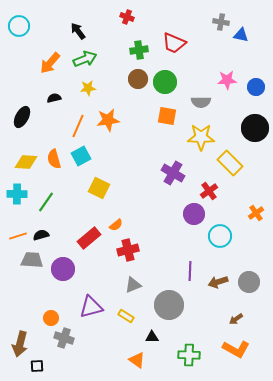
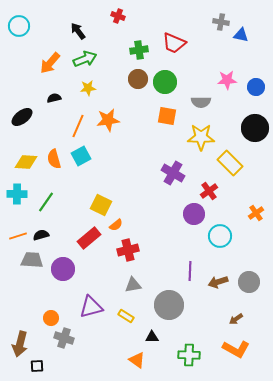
red cross at (127, 17): moved 9 px left, 1 px up
black ellipse at (22, 117): rotated 25 degrees clockwise
yellow square at (99, 188): moved 2 px right, 17 px down
gray triangle at (133, 285): rotated 12 degrees clockwise
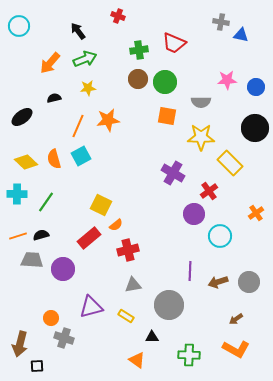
yellow diamond at (26, 162): rotated 40 degrees clockwise
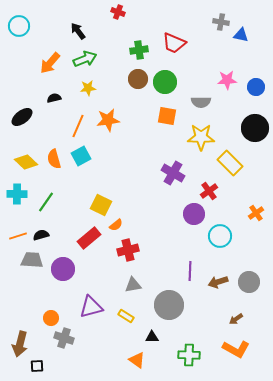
red cross at (118, 16): moved 4 px up
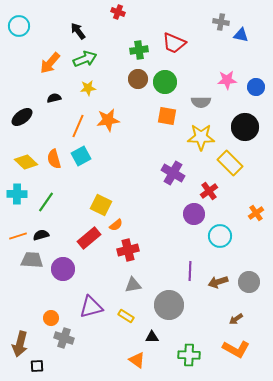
black circle at (255, 128): moved 10 px left, 1 px up
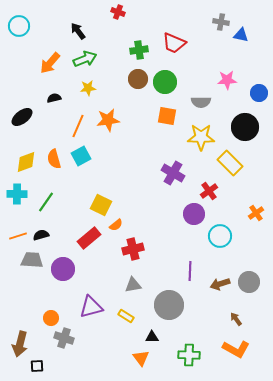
blue circle at (256, 87): moved 3 px right, 6 px down
yellow diamond at (26, 162): rotated 65 degrees counterclockwise
red cross at (128, 250): moved 5 px right, 1 px up
brown arrow at (218, 282): moved 2 px right, 2 px down
brown arrow at (236, 319): rotated 88 degrees clockwise
orange triangle at (137, 360): moved 4 px right, 2 px up; rotated 18 degrees clockwise
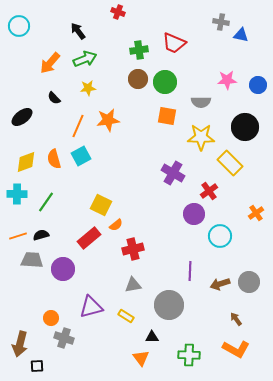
blue circle at (259, 93): moved 1 px left, 8 px up
black semicircle at (54, 98): rotated 120 degrees counterclockwise
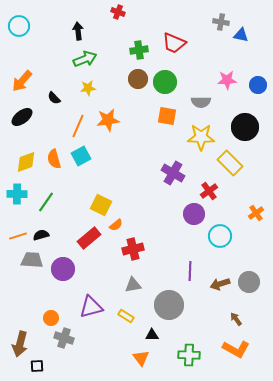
black arrow at (78, 31): rotated 30 degrees clockwise
orange arrow at (50, 63): moved 28 px left, 18 px down
black triangle at (152, 337): moved 2 px up
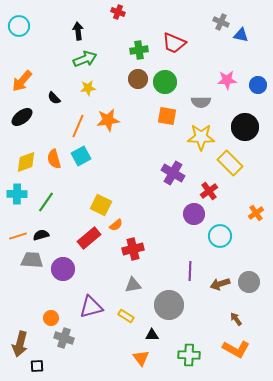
gray cross at (221, 22): rotated 14 degrees clockwise
